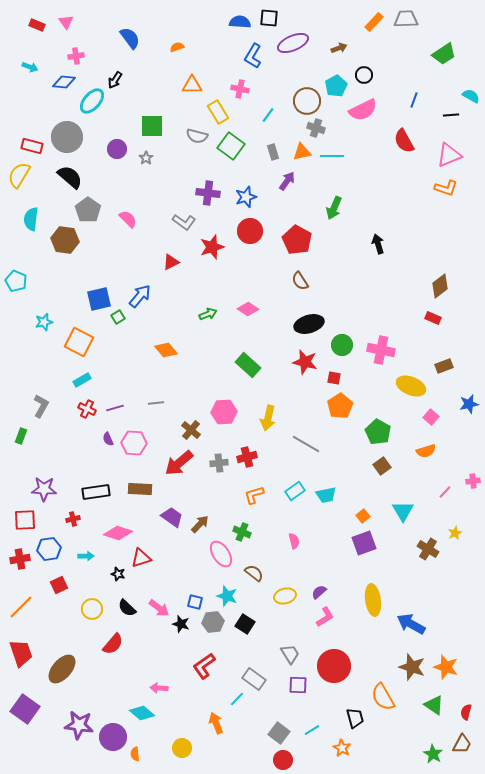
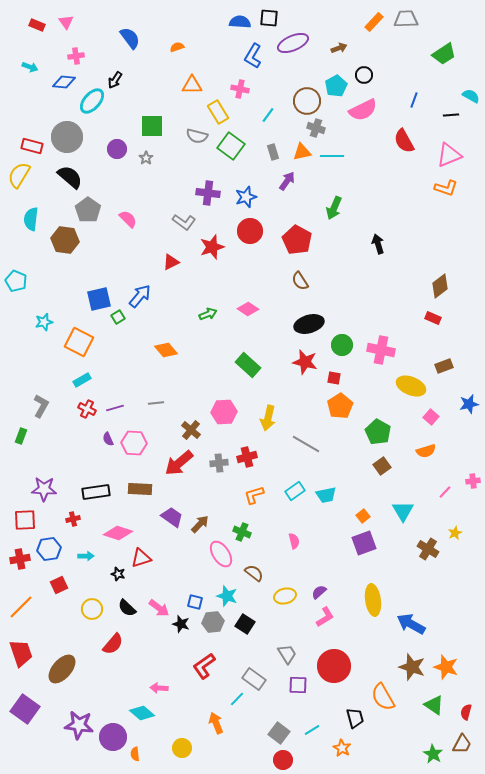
gray trapezoid at (290, 654): moved 3 px left
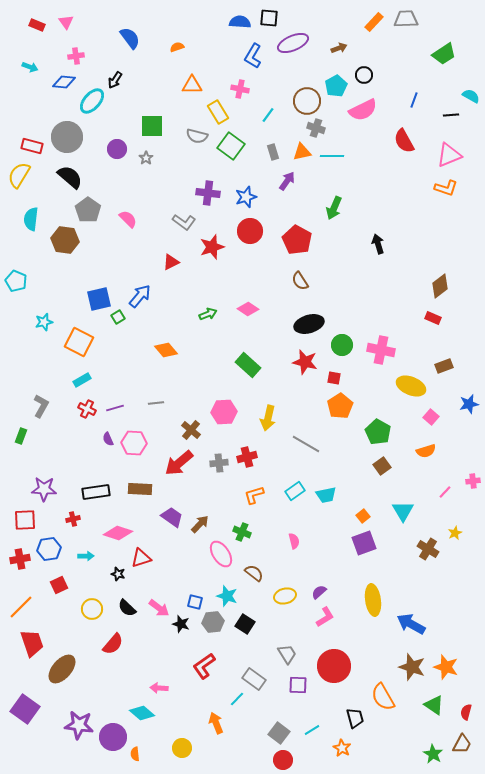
red trapezoid at (21, 653): moved 11 px right, 10 px up
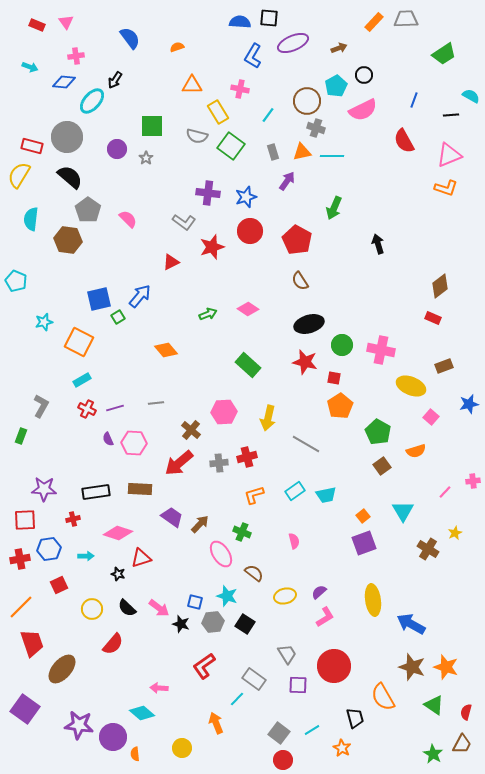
brown hexagon at (65, 240): moved 3 px right
orange semicircle at (426, 451): moved 10 px left
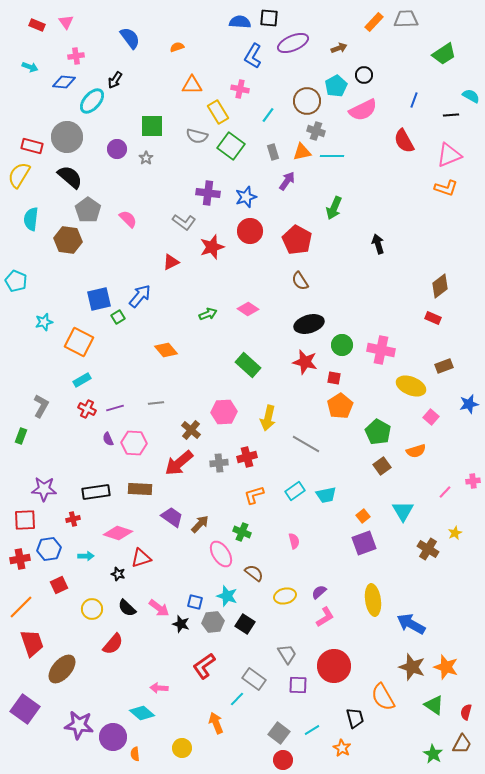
gray cross at (316, 128): moved 3 px down
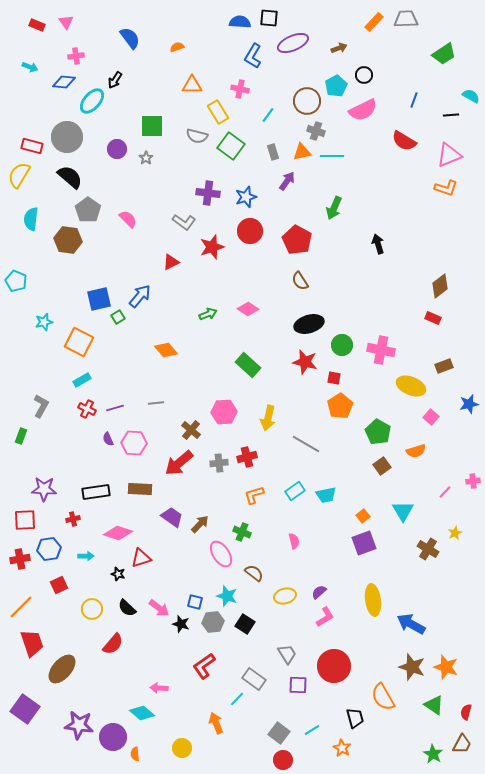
red semicircle at (404, 141): rotated 30 degrees counterclockwise
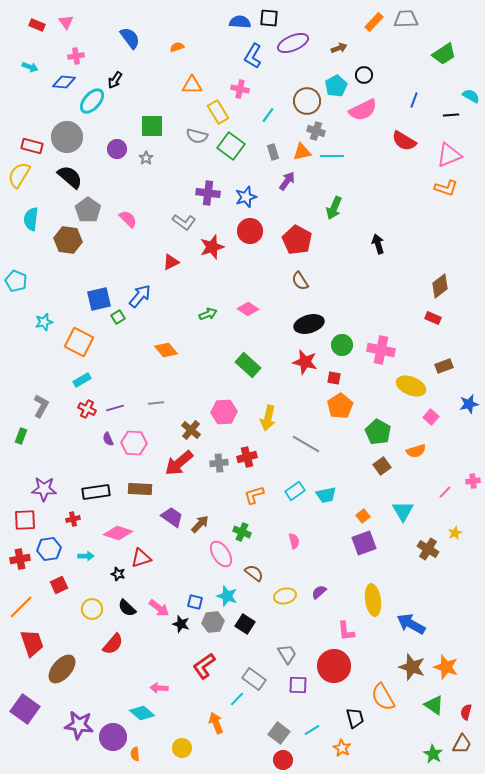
pink L-shape at (325, 617): moved 21 px right, 14 px down; rotated 115 degrees clockwise
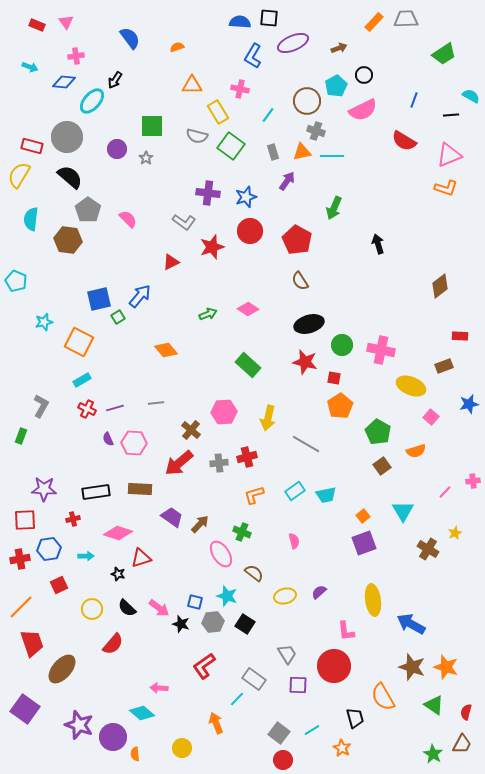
red rectangle at (433, 318): moved 27 px right, 18 px down; rotated 21 degrees counterclockwise
purple star at (79, 725): rotated 12 degrees clockwise
